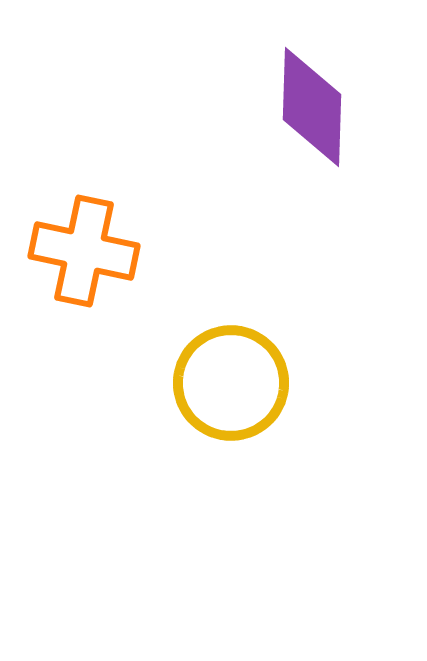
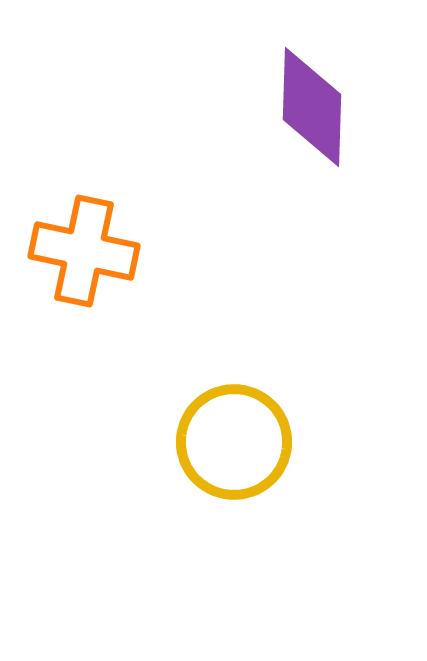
yellow circle: moved 3 px right, 59 px down
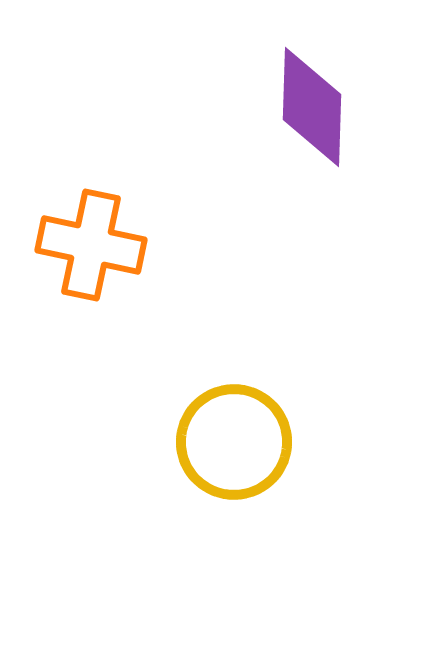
orange cross: moved 7 px right, 6 px up
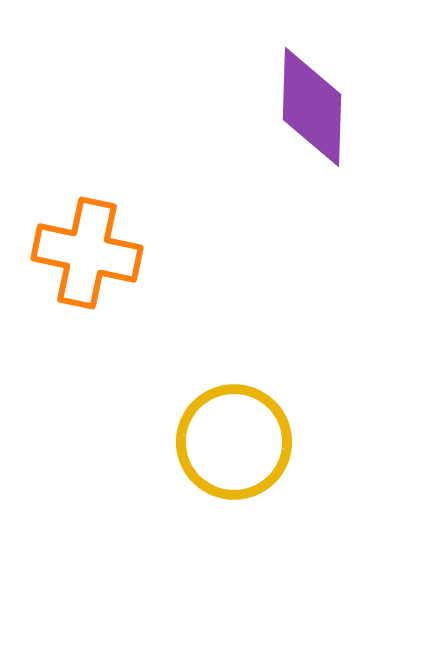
orange cross: moved 4 px left, 8 px down
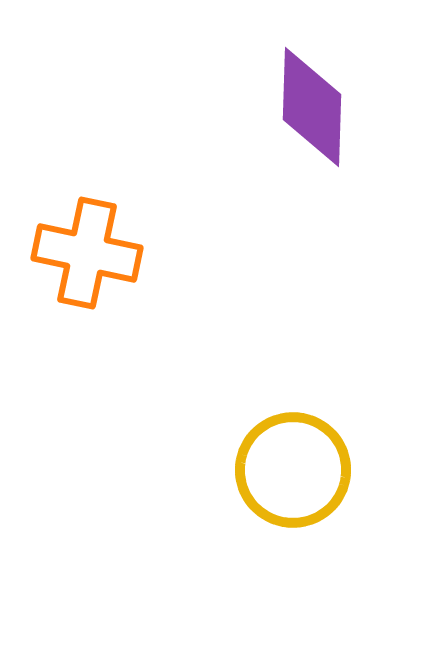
yellow circle: moved 59 px right, 28 px down
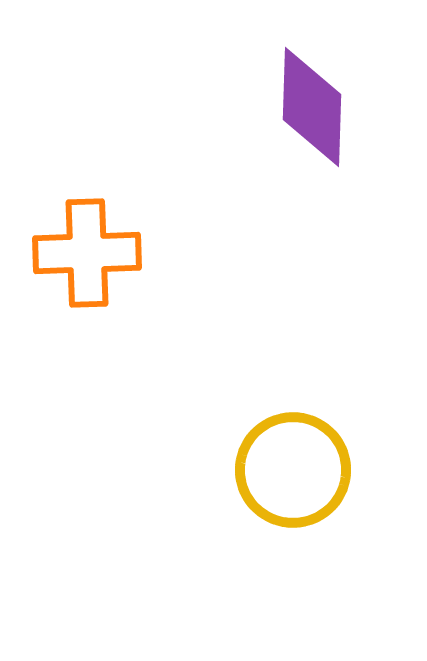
orange cross: rotated 14 degrees counterclockwise
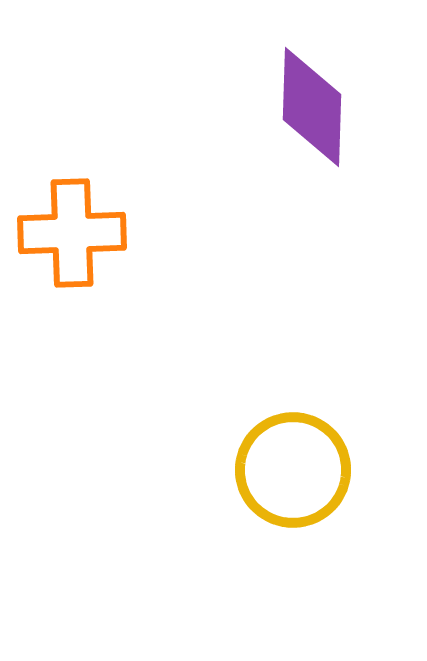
orange cross: moved 15 px left, 20 px up
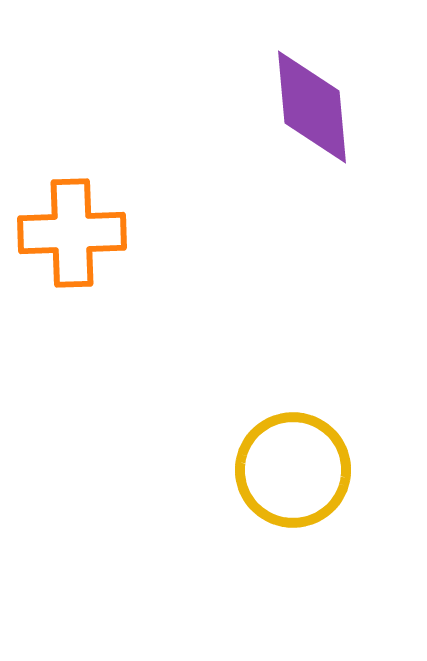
purple diamond: rotated 7 degrees counterclockwise
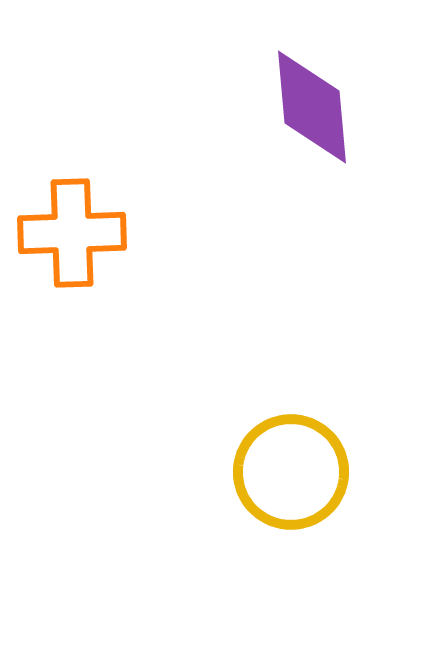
yellow circle: moved 2 px left, 2 px down
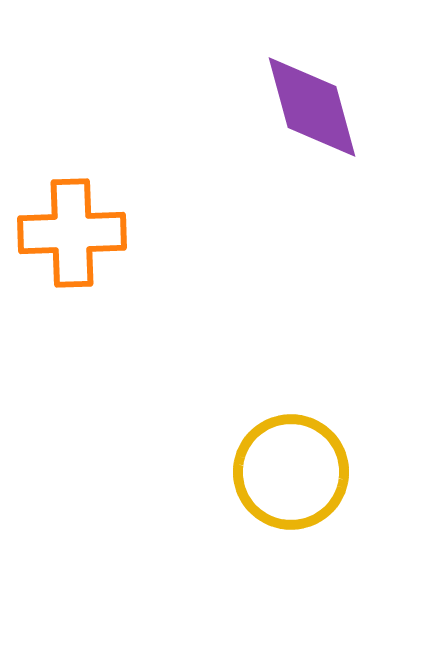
purple diamond: rotated 10 degrees counterclockwise
